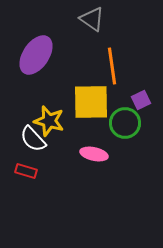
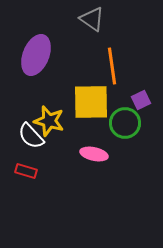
purple ellipse: rotated 12 degrees counterclockwise
white semicircle: moved 2 px left, 3 px up
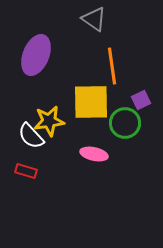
gray triangle: moved 2 px right
yellow star: rotated 24 degrees counterclockwise
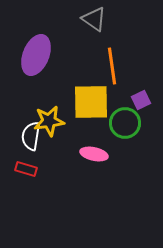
white semicircle: rotated 52 degrees clockwise
red rectangle: moved 2 px up
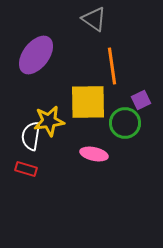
purple ellipse: rotated 15 degrees clockwise
yellow square: moved 3 px left
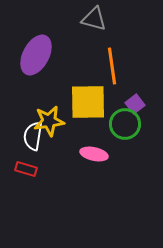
gray triangle: rotated 20 degrees counterclockwise
purple ellipse: rotated 9 degrees counterclockwise
purple square: moved 6 px left, 4 px down; rotated 12 degrees counterclockwise
green circle: moved 1 px down
white semicircle: moved 2 px right
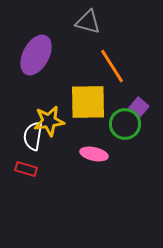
gray triangle: moved 6 px left, 3 px down
orange line: rotated 24 degrees counterclockwise
purple square: moved 4 px right, 3 px down; rotated 12 degrees counterclockwise
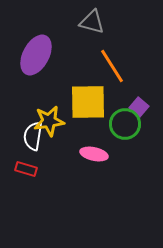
gray triangle: moved 4 px right
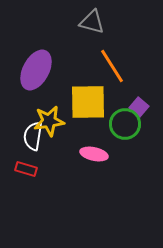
purple ellipse: moved 15 px down
